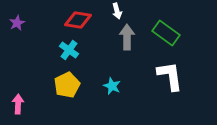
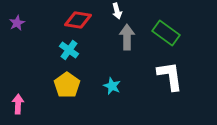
yellow pentagon: rotated 10 degrees counterclockwise
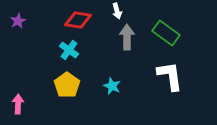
purple star: moved 1 px right, 2 px up
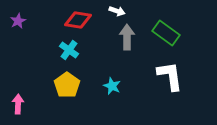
white arrow: rotated 56 degrees counterclockwise
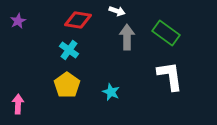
cyan star: moved 1 px left, 6 px down
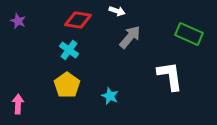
purple star: rotated 21 degrees counterclockwise
green rectangle: moved 23 px right, 1 px down; rotated 12 degrees counterclockwise
gray arrow: moved 3 px right; rotated 40 degrees clockwise
cyan star: moved 1 px left, 4 px down
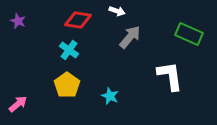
pink arrow: rotated 48 degrees clockwise
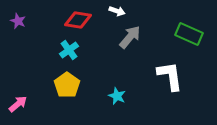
cyan cross: rotated 18 degrees clockwise
cyan star: moved 7 px right
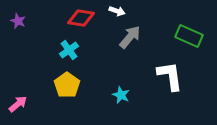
red diamond: moved 3 px right, 2 px up
green rectangle: moved 2 px down
cyan star: moved 4 px right, 1 px up
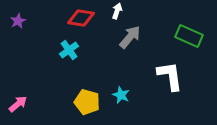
white arrow: rotated 91 degrees counterclockwise
purple star: rotated 21 degrees clockwise
yellow pentagon: moved 20 px right, 17 px down; rotated 20 degrees counterclockwise
